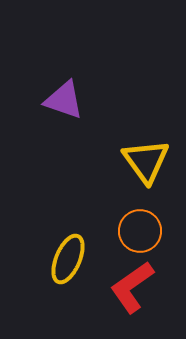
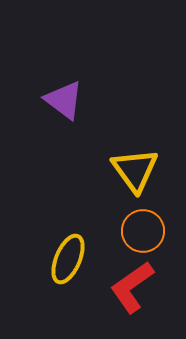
purple triangle: rotated 18 degrees clockwise
yellow triangle: moved 11 px left, 9 px down
orange circle: moved 3 px right
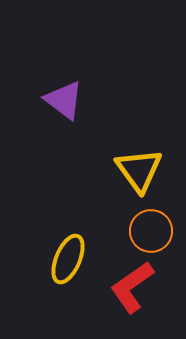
yellow triangle: moved 4 px right
orange circle: moved 8 px right
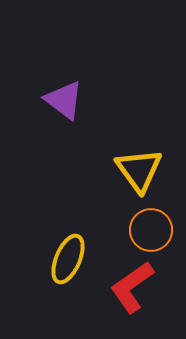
orange circle: moved 1 px up
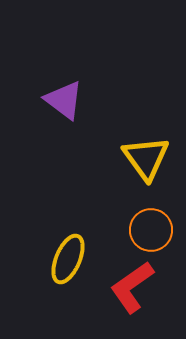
yellow triangle: moved 7 px right, 12 px up
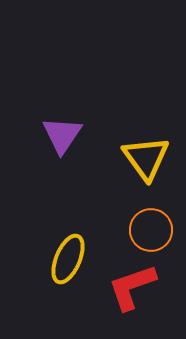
purple triangle: moved 2 px left, 35 px down; rotated 27 degrees clockwise
red L-shape: rotated 16 degrees clockwise
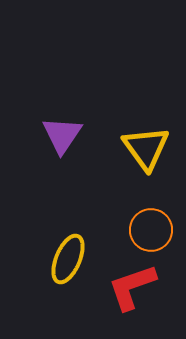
yellow triangle: moved 10 px up
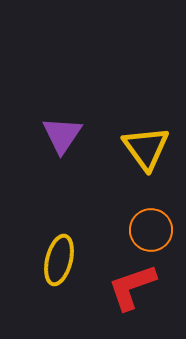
yellow ellipse: moved 9 px left, 1 px down; rotated 9 degrees counterclockwise
